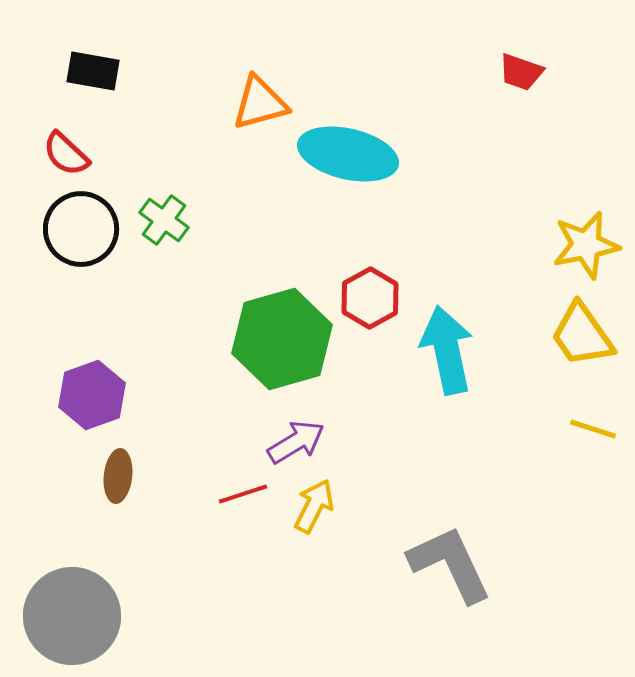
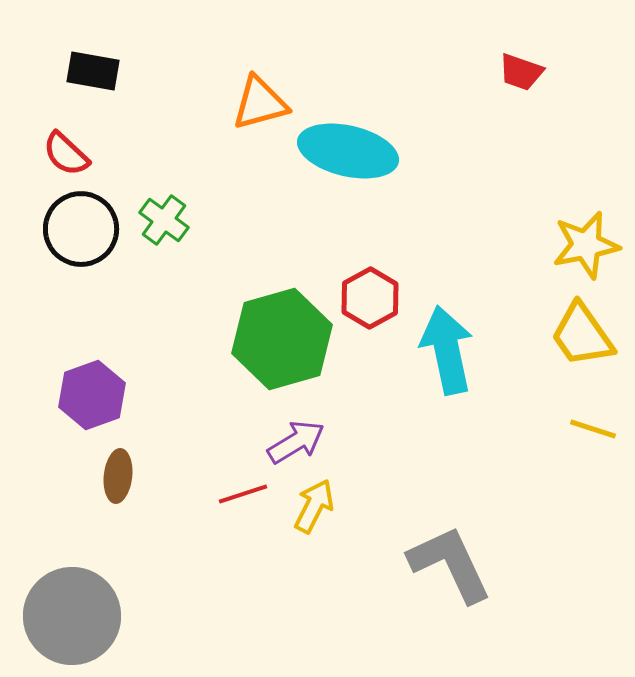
cyan ellipse: moved 3 px up
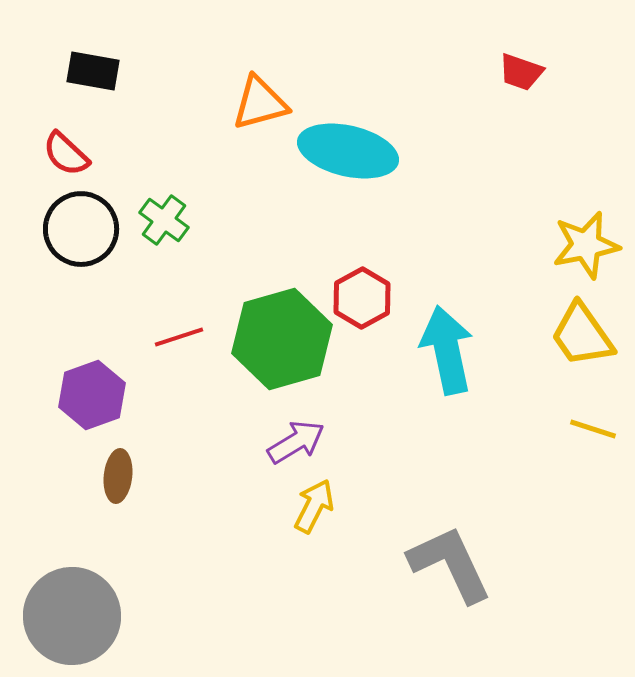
red hexagon: moved 8 px left
red line: moved 64 px left, 157 px up
